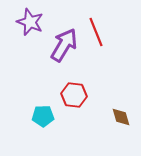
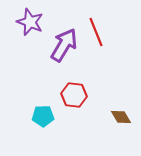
brown diamond: rotated 15 degrees counterclockwise
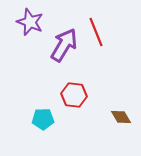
cyan pentagon: moved 3 px down
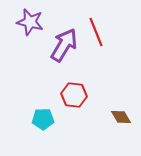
purple star: rotated 8 degrees counterclockwise
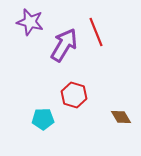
red hexagon: rotated 10 degrees clockwise
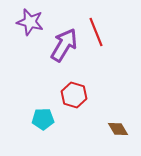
brown diamond: moved 3 px left, 12 px down
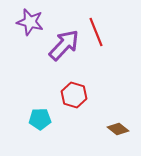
purple arrow: rotated 12 degrees clockwise
cyan pentagon: moved 3 px left
brown diamond: rotated 20 degrees counterclockwise
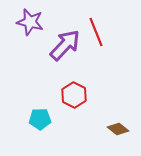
purple arrow: moved 1 px right
red hexagon: rotated 10 degrees clockwise
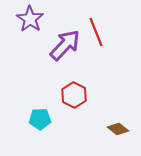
purple star: moved 3 px up; rotated 20 degrees clockwise
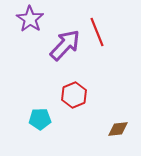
red line: moved 1 px right
red hexagon: rotated 10 degrees clockwise
brown diamond: rotated 45 degrees counterclockwise
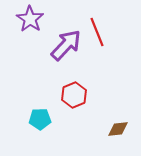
purple arrow: moved 1 px right
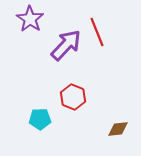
red hexagon: moved 1 px left, 2 px down; rotated 15 degrees counterclockwise
